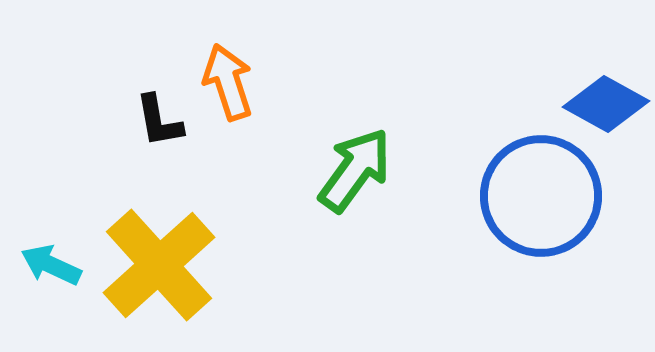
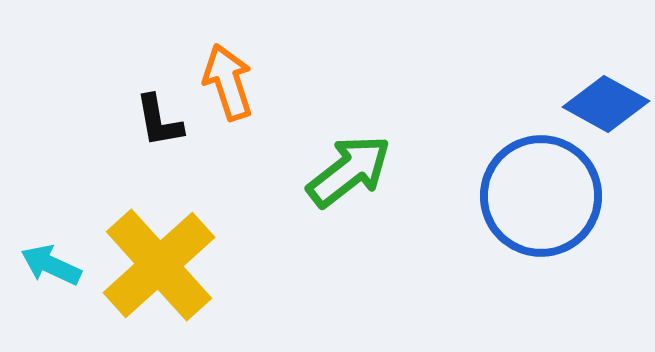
green arrow: moved 6 px left, 1 px down; rotated 16 degrees clockwise
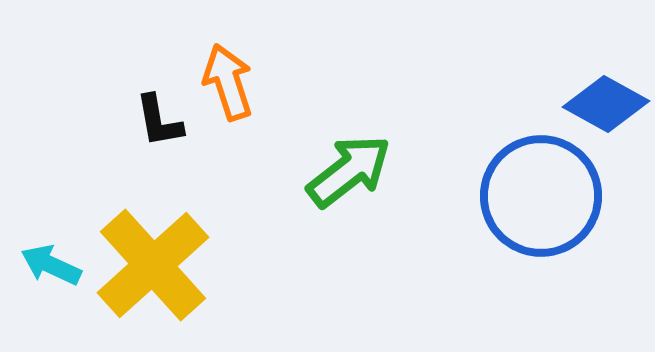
yellow cross: moved 6 px left
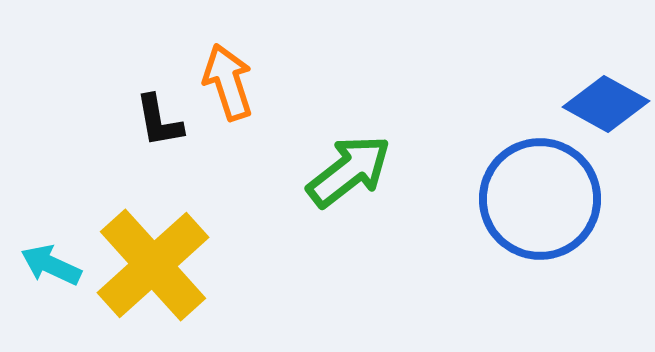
blue circle: moved 1 px left, 3 px down
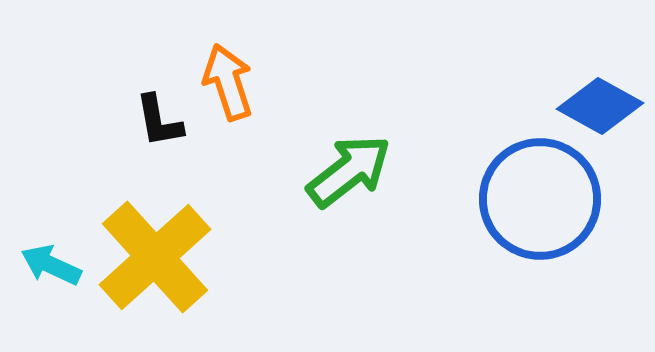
blue diamond: moved 6 px left, 2 px down
yellow cross: moved 2 px right, 8 px up
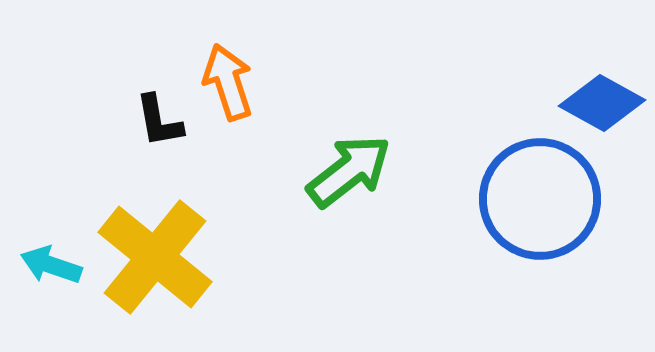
blue diamond: moved 2 px right, 3 px up
yellow cross: rotated 9 degrees counterclockwise
cyan arrow: rotated 6 degrees counterclockwise
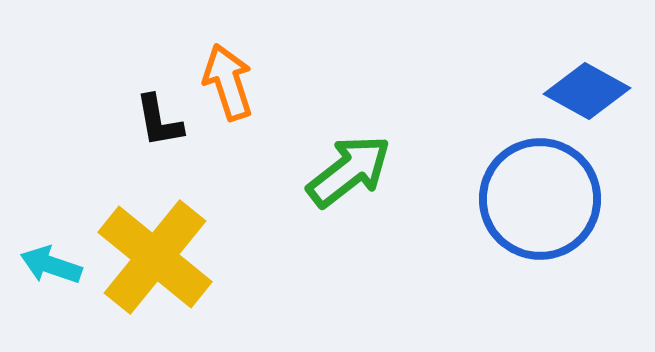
blue diamond: moved 15 px left, 12 px up
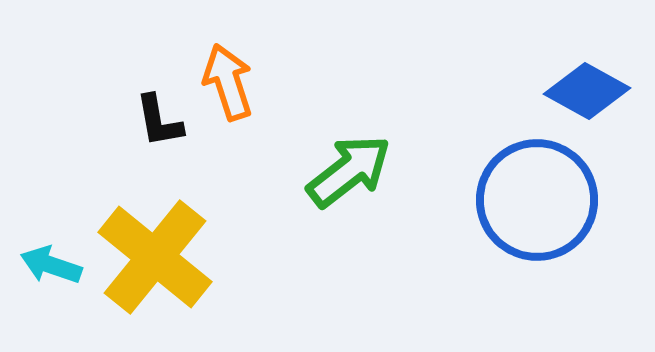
blue circle: moved 3 px left, 1 px down
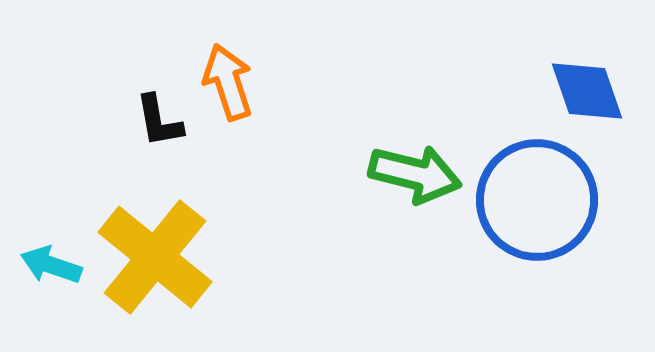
blue diamond: rotated 42 degrees clockwise
green arrow: moved 66 px right, 3 px down; rotated 52 degrees clockwise
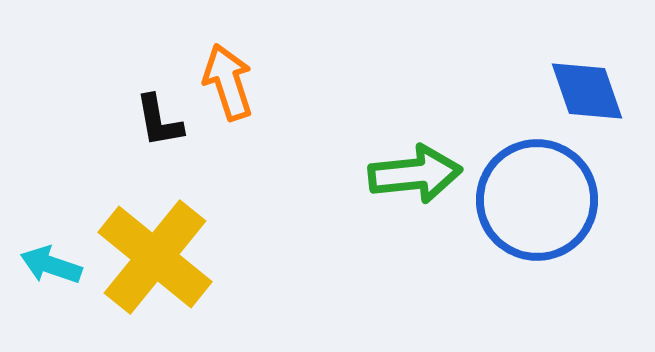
green arrow: rotated 20 degrees counterclockwise
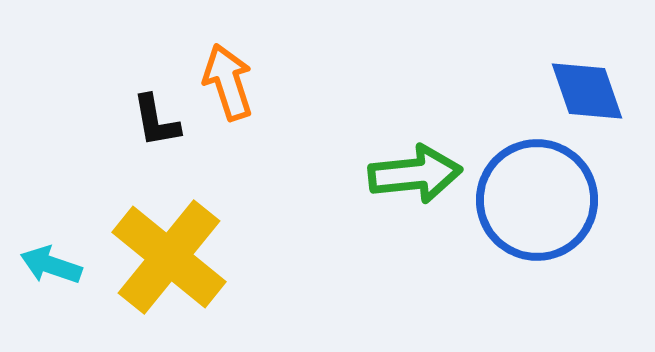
black L-shape: moved 3 px left
yellow cross: moved 14 px right
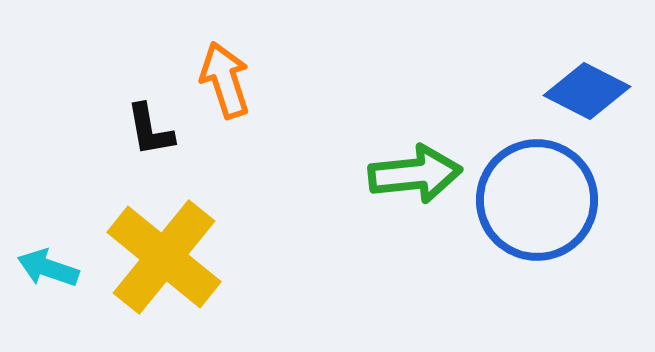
orange arrow: moved 3 px left, 2 px up
blue diamond: rotated 44 degrees counterclockwise
black L-shape: moved 6 px left, 9 px down
yellow cross: moved 5 px left
cyan arrow: moved 3 px left, 3 px down
